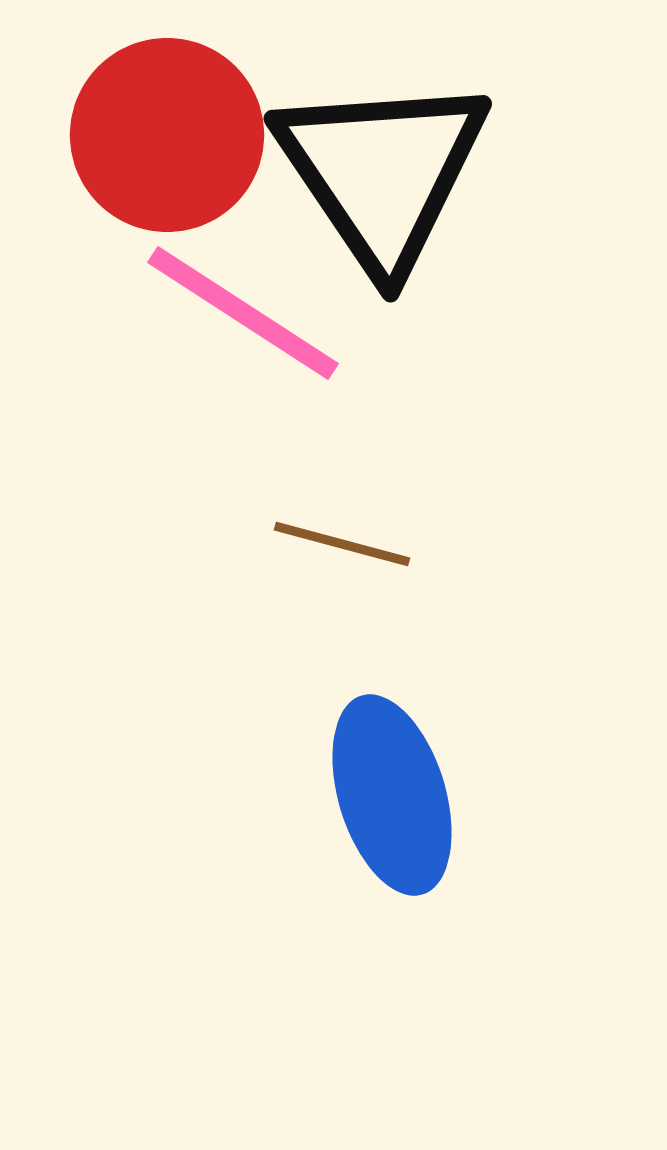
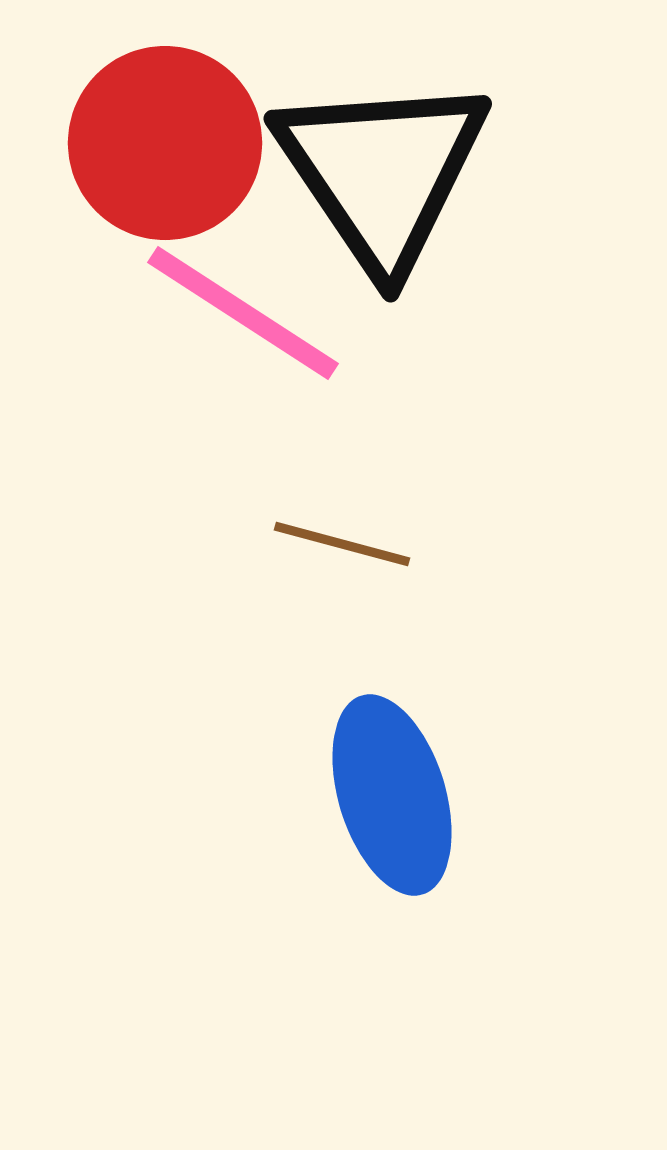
red circle: moved 2 px left, 8 px down
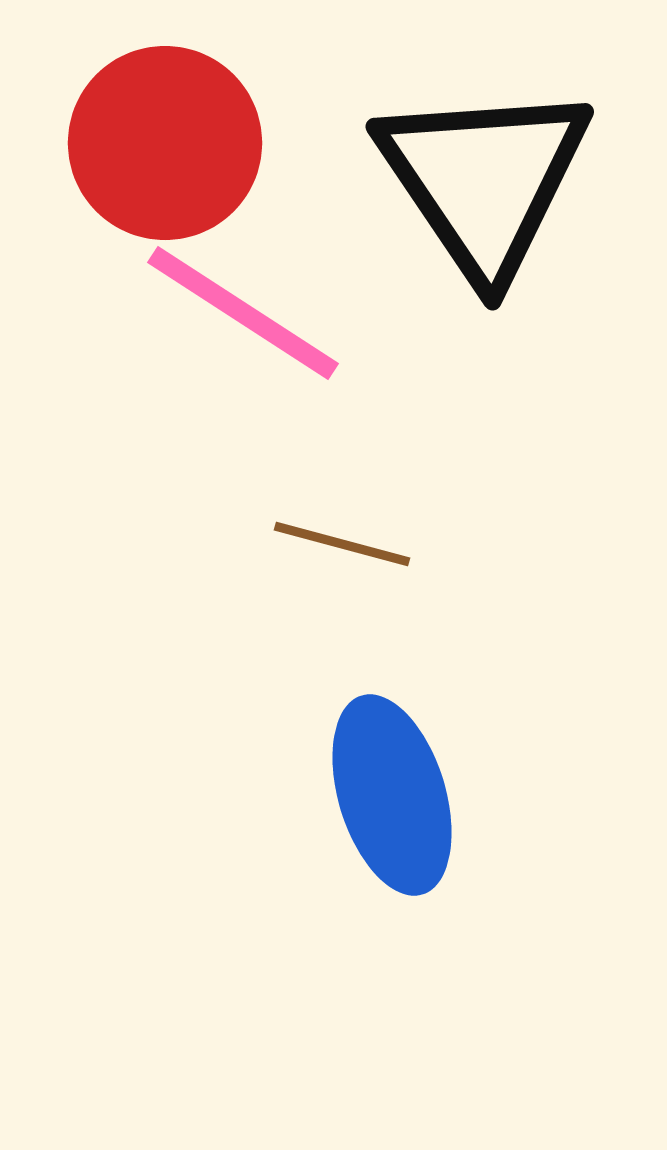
black triangle: moved 102 px right, 8 px down
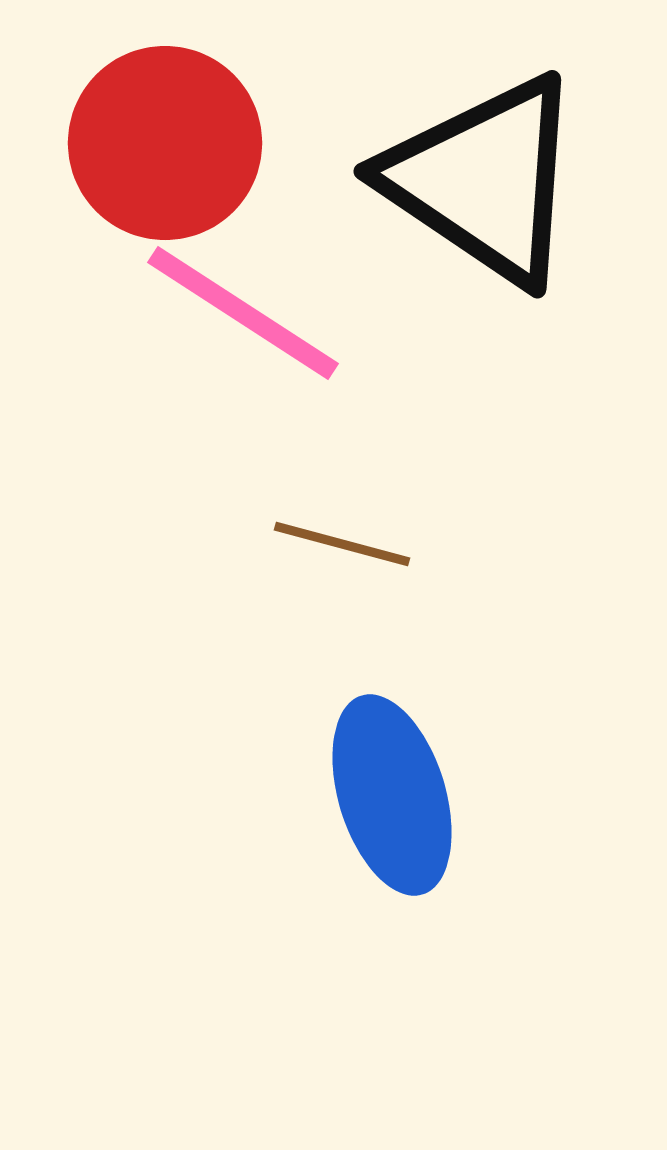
black triangle: rotated 22 degrees counterclockwise
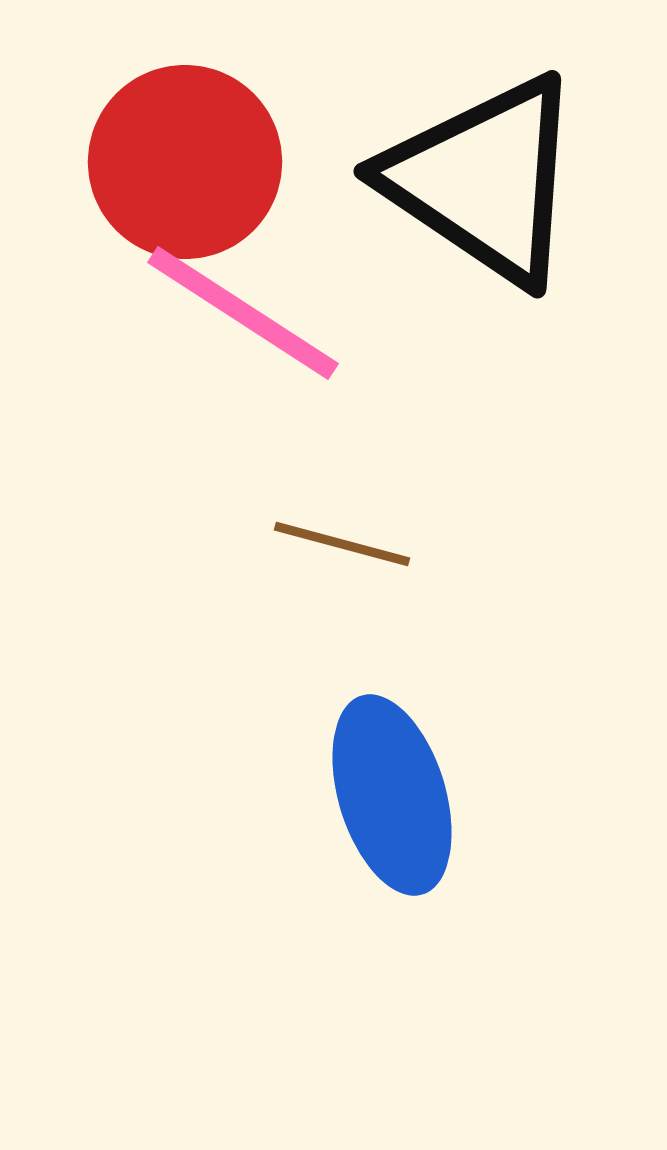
red circle: moved 20 px right, 19 px down
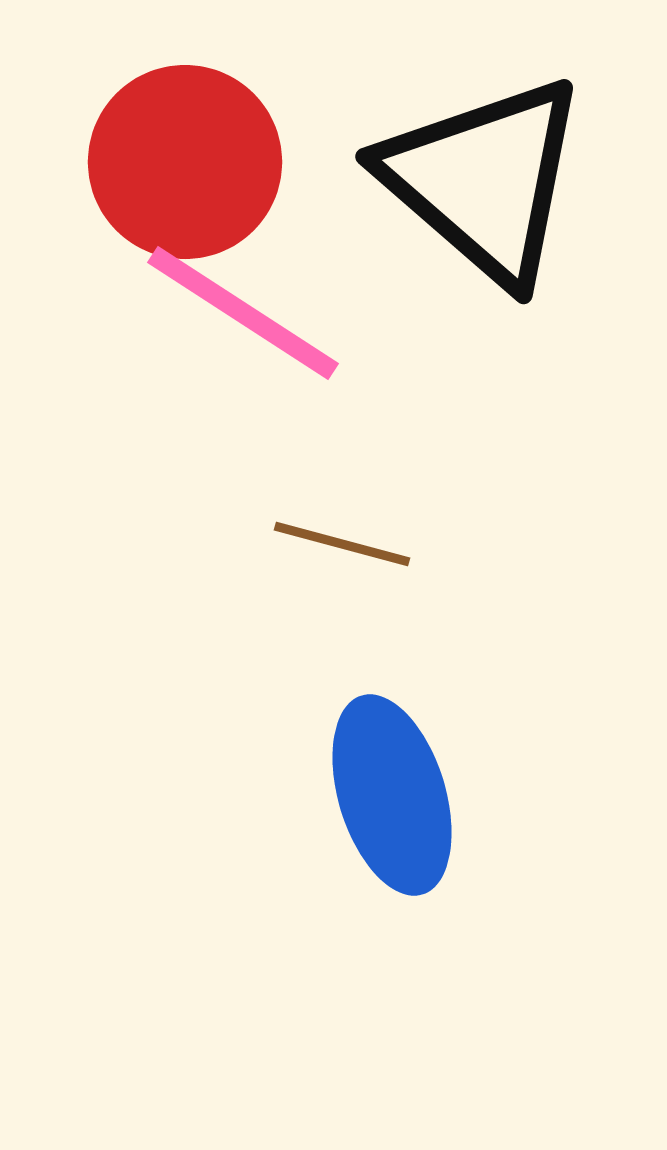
black triangle: rotated 7 degrees clockwise
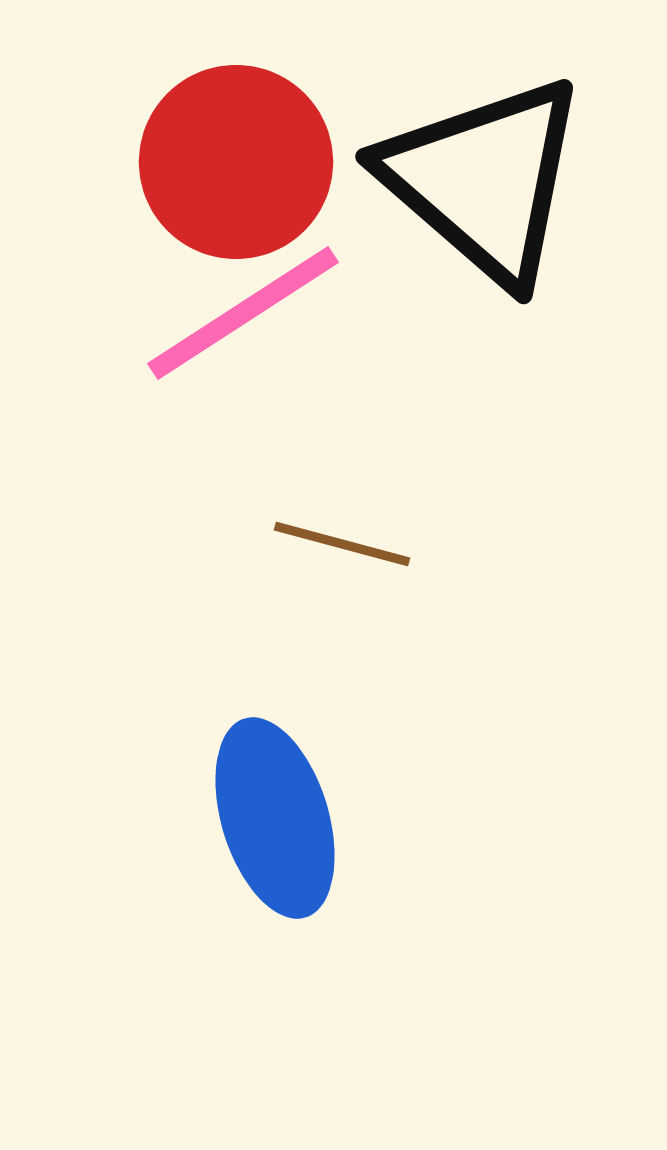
red circle: moved 51 px right
pink line: rotated 66 degrees counterclockwise
blue ellipse: moved 117 px left, 23 px down
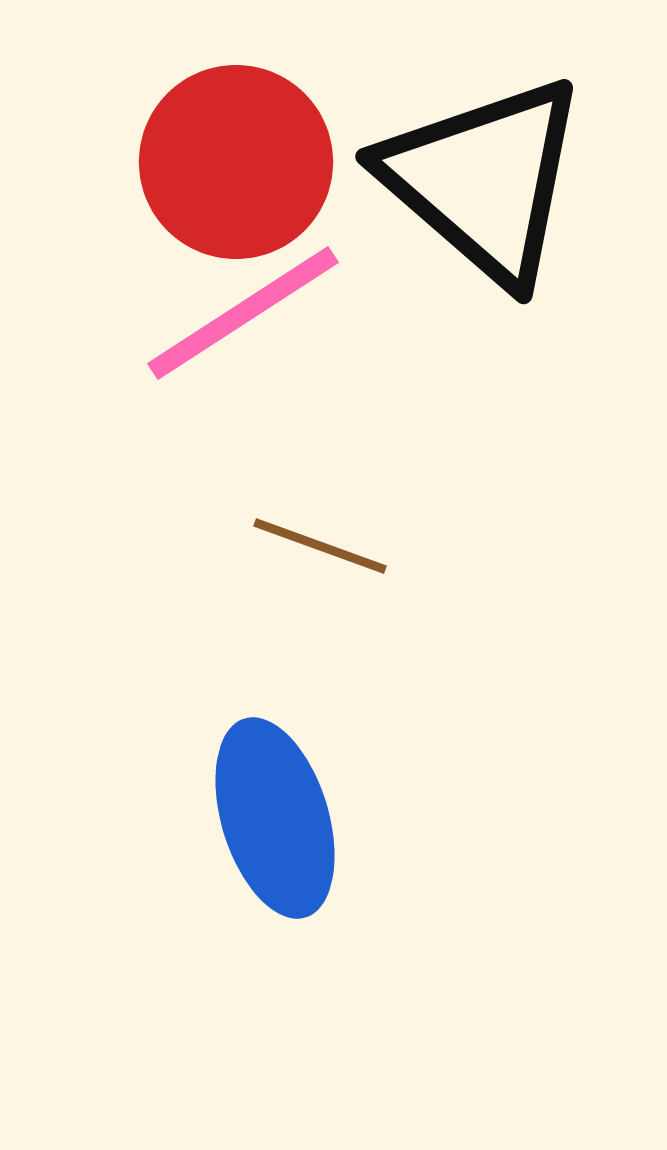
brown line: moved 22 px left, 2 px down; rotated 5 degrees clockwise
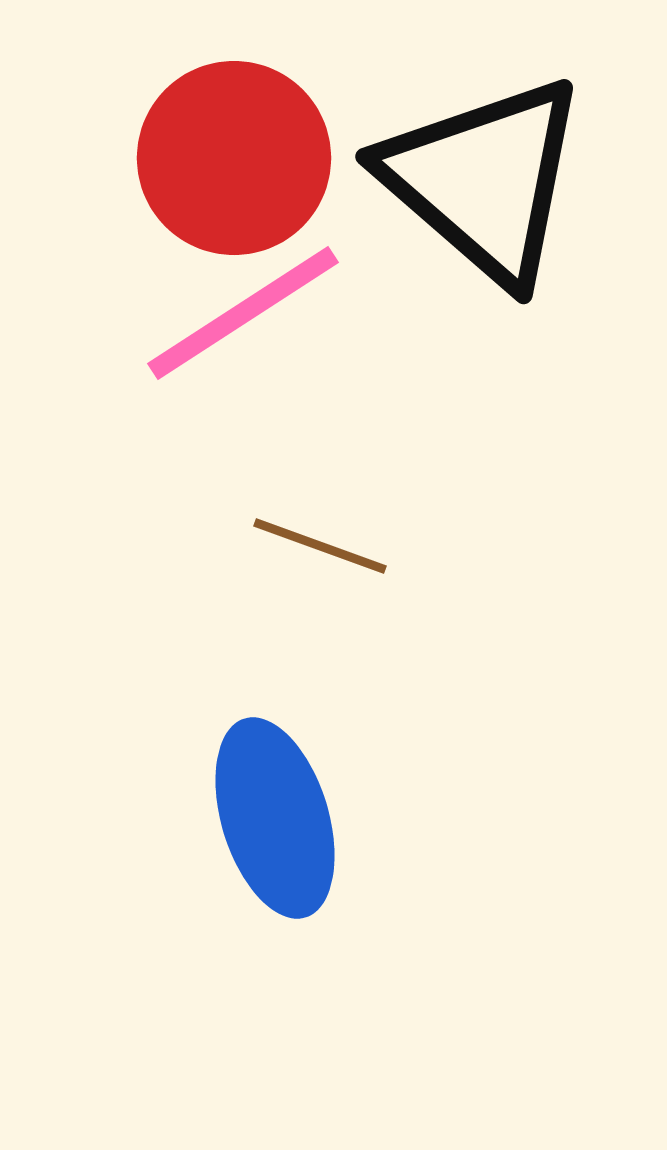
red circle: moved 2 px left, 4 px up
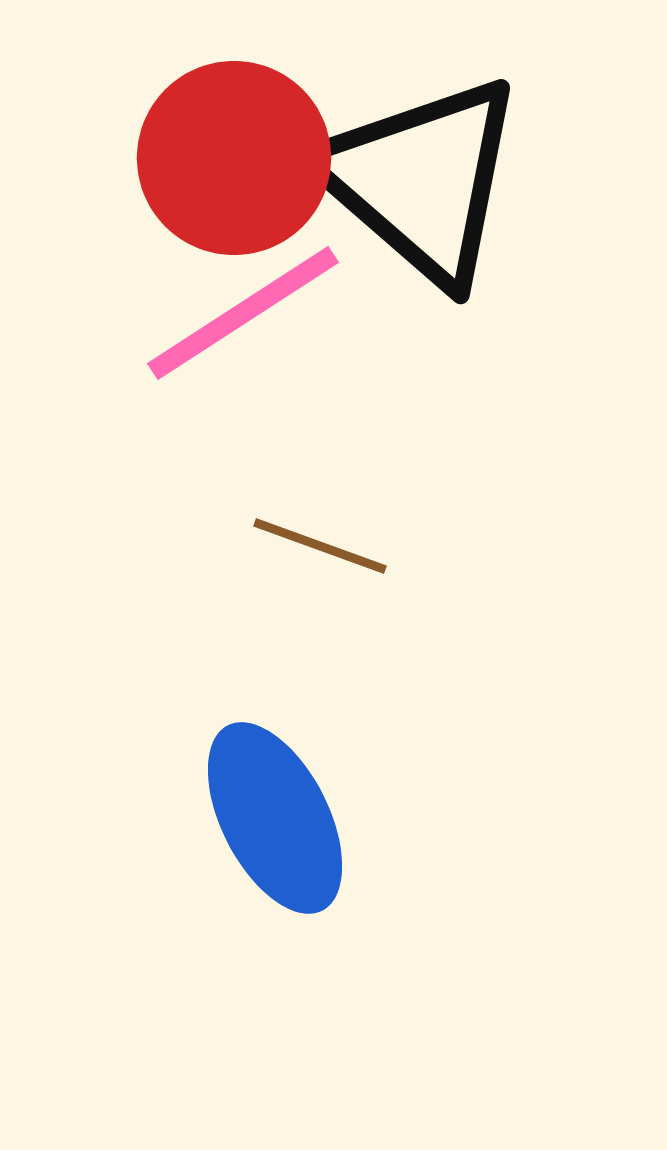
black triangle: moved 63 px left
blue ellipse: rotated 10 degrees counterclockwise
